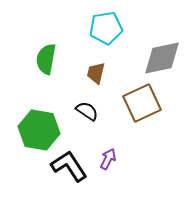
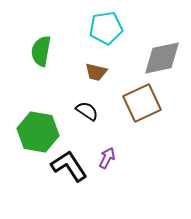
green semicircle: moved 5 px left, 8 px up
brown trapezoid: moved 1 px up; rotated 90 degrees counterclockwise
green hexagon: moved 1 px left, 2 px down
purple arrow: moved 1 px left, 1 px up
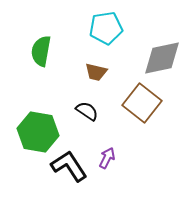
brown square: rotated 27 degrees counterclockwise
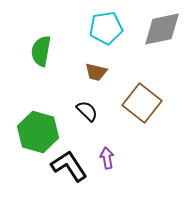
gray diamond: moved 29 px up
black semicircle: rotated 10 degrees clockwise
green hexagon: rotated 6 degrees clockwise
purple arrow: rotated 35 degrees counterclockwise
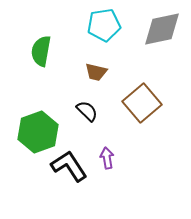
cyan pentagon: moved 2 px left, 3 px up
brown square: rotated 12 degrees clockwise
green hexagon: rotated 24 degrees clockwise
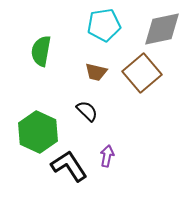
brown square: moved 30 px up
green hexagon: rotated 15 degrees counterclockwise
purple arrow: moved 2 px up; rotated 20 degrees clockwise
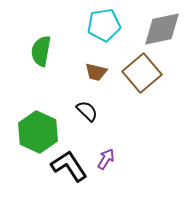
purple arrow: moved 1 px left, 3 px down; rotated 20 degrees clockwise
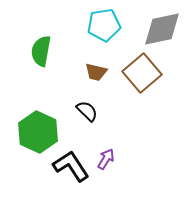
black L-shape: moved 2 px right
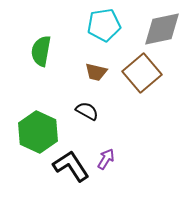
black semicircle: rotated 15 degrees counterclockwise
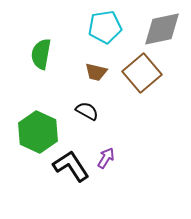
cyan pentagon: moved 1 px right, 2 px down
green semicircle: moved 3 px down
purple arrow: moved 1 px up
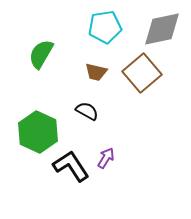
green semicircle: rotated 20 degrees clockwise
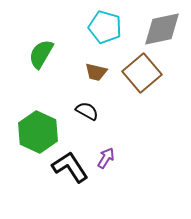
cyan pentagon: rotated 24 degrees clockwise
black L-shape: moved 1 px left, 1 px down
